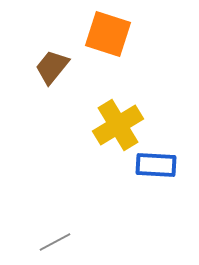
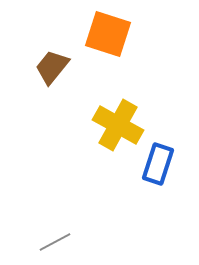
yellow cross: rotated 30 degrees counterclockwise
blue rectangle: moved 2 px right, 1 px up; rotated 75 degrees counterclockwise
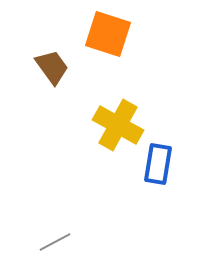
brown trapezoid: rotated 105 degrees clockwise
blue rectangle: rotated 9 degrees counterclockwise
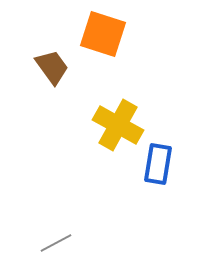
orange square: moved 5 px left
gray line: moved 1 px right, 1 px down
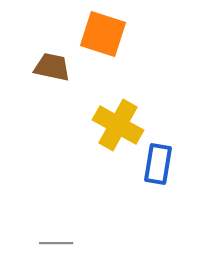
brown trapezoid: rotated 42 degrees counterclockwise
gray line: rotated 28 degrees clockwise
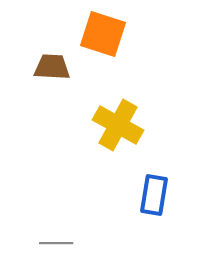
brown trapezoid: rotated 9 degrees counterclockwise
blue rectangle: moved 4 px left, 31 px down
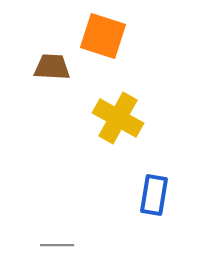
orange square: moved 2 px down
yellow cross: moved 7 px up
gray line: moved 1 px right, 2 px down
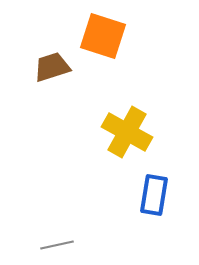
brown trapezoid: rotated 21 degrees counterclockwise
yellow cross: moved 9 px right, 14 px down
gray line: rotated 12 degrees counterclockwise
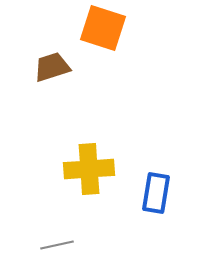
orange square: moved 8 px up
yellow cross: moved 38 px left, 37 px down; rotated 33 degrees counterclockwise
blue rectangle: moved 2 px right, 2 px up
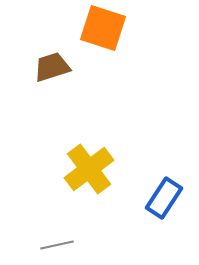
yellow cross: rotated 33 degrees counterclockwise
blue rectangle: moved 8 px right, 5 px down; rotated 24 degrees clockwise
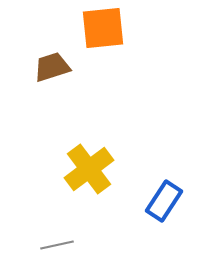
orange square: rotated 24 degrees counterclockwise
blue rectangle: moved 3 px down
